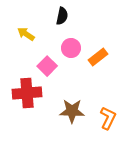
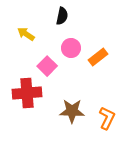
orange L-shape: moved 1 px left
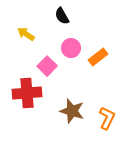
black semicircle: rotated 138 degrees clockwise
brown star: rotated 15 degrees clockwise
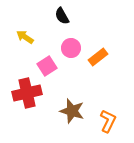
yellow arrow: moved 1 px left, 3 px down
pink square: rotated 12 degrees clockwise
red cross: rotated 8 degrees counterclockwise
orange L-shape: moved 1 px right, 3 px down
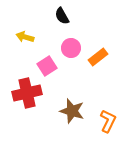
yellow arrow: rotated 18 degrees counterclockwise
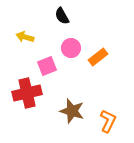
pink square: rotated 12 degrees clockwise
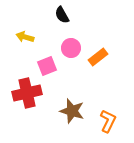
black semicircle: moved 1 px up
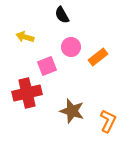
pink circle: moved 1 px up
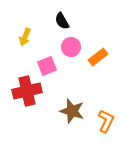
black semicircle: moved 6 px down
yellow arrow: rotated 84 degrees counterclockwise
red cross: moved 2 px up
orange L-shape: moved 2 px left
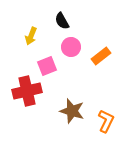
yellow arrow: moved 6 px right, 1 px up
orange rectangle: moved 3 px right, 1 px up
